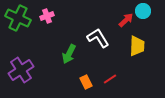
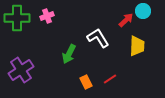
green cross: moved 1 px left; rotated 25 degrees counterclockwise
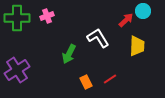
purple cross: moved 4 px left
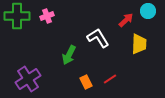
cyan circle: moved 5 px right
green cross: moved 2 px up
yellow trapezoid: moved 2 px right, 2 px up
green arrow: moved 1 px down
purple cross: moved 11 px right, 9 px down
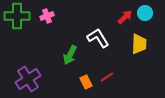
cyan circle: moved 3 px left, 2 px down
red arrow: moved 1 px left, 3 px up
green arrow: moved 1 px right
red line: moved 3 px left, 2 px up
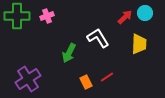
green arrow: moved 1 px left, 2 px up
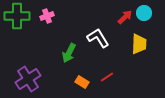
cyan circle: moved 1 px left
orange rectangle: moved 4 px left; rotated 32 degrees counterclockwise
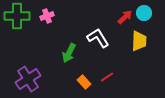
yellow trapezoid: moved 3 px up
orange rectangle: moved 2 px right; rotated 16 degrees clockwise
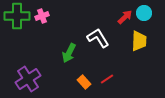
pink cross: moved 5 px left
red line: moved 2 px down
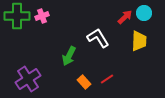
green arrow: moved 3 px down
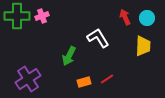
cyan circle: moved 3 px right, 5 px down
red arrow: rotated 70 degrees counterclockwise
yellow trapezoid: moved 4 px right, 5 px down
orange rectangle: rotated 64 degrees counterclockwise
